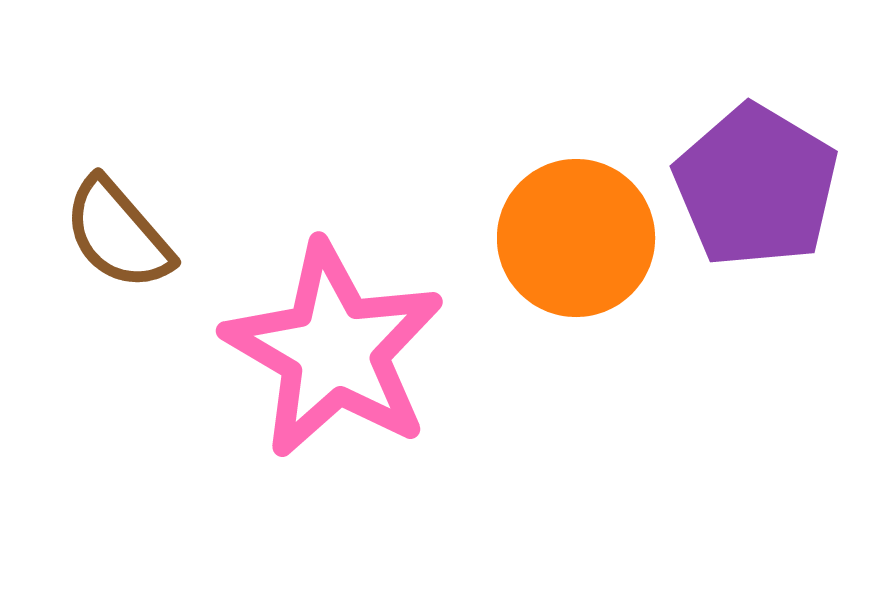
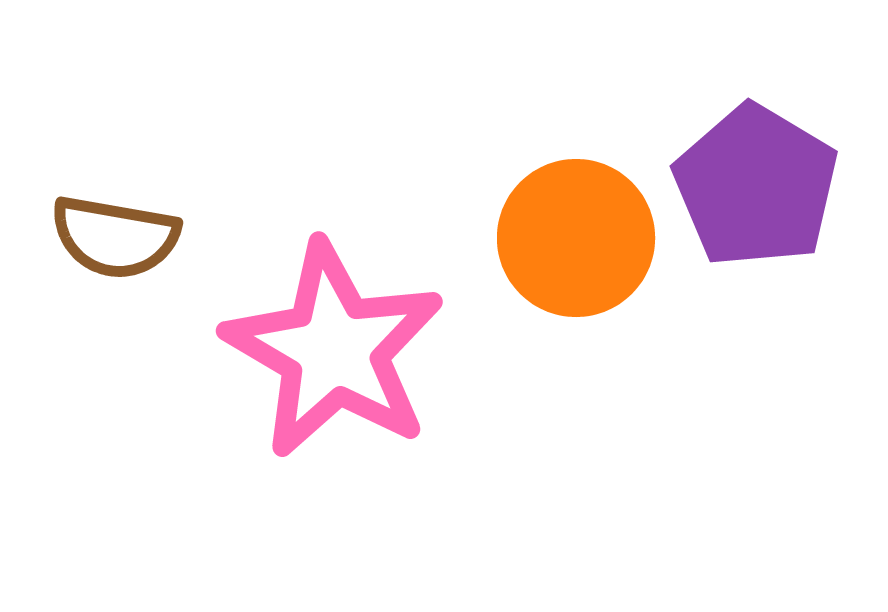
brown semicircle: moved 3 px left, 3 px down; rotated 39 degrees counterclockwise
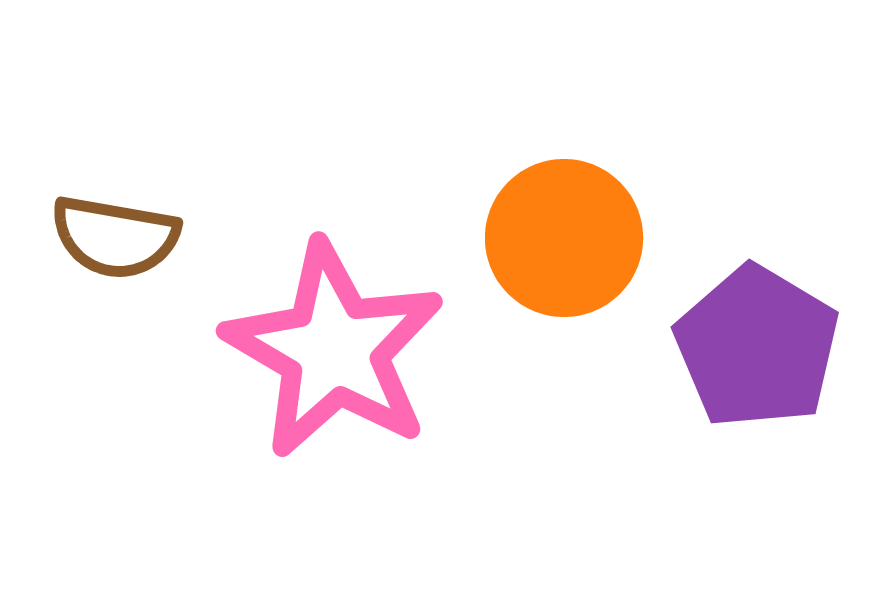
purple pentagon: moved 1 px right, 161 px down
orange circle: moved 12 px left
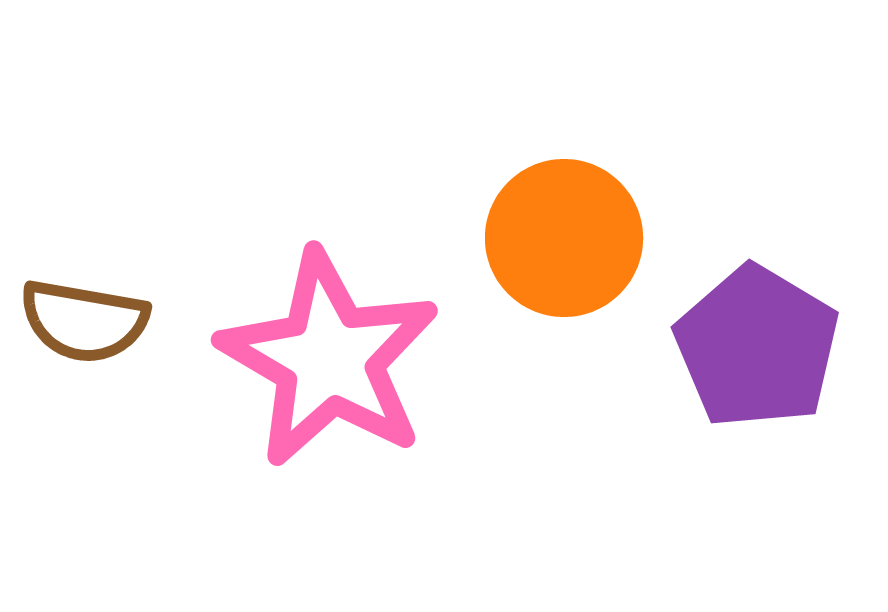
brown semicircle: moved 31 px left, 84 px down
pink star: moved 5 px left, 9 px down
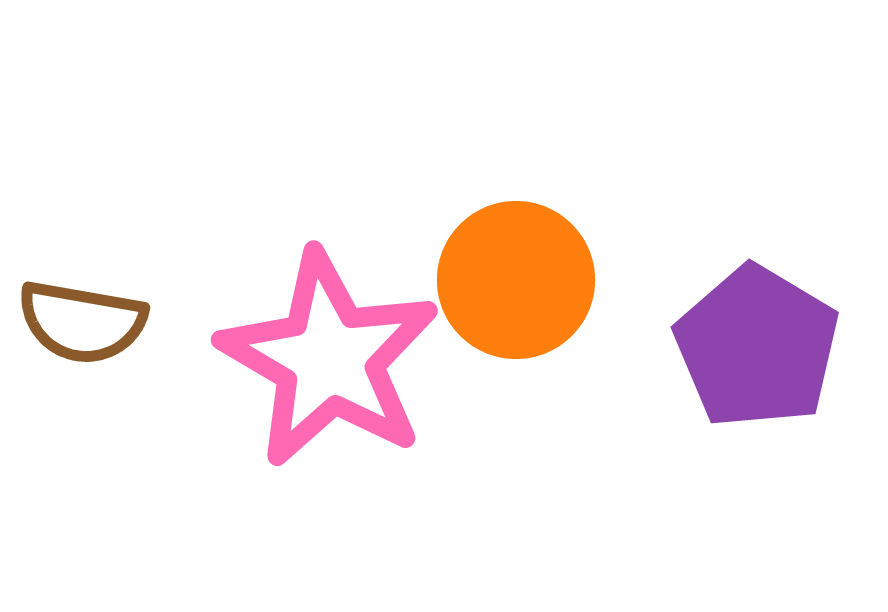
orange circle: moved 48 px left, 42 px down
brown semicircle: moved 2 px left, 1 px down
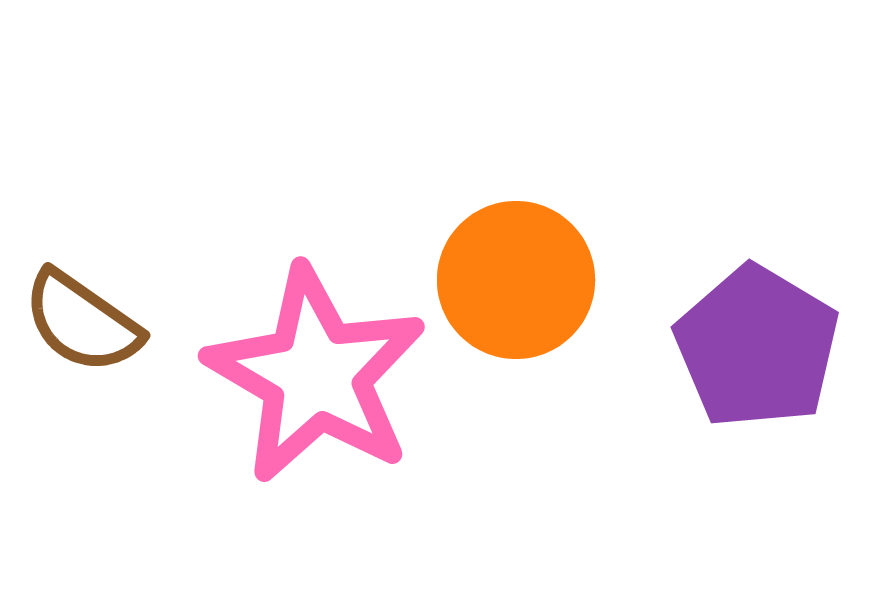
brown semicircle: rotated 25 degrees clockwise
pink star: moved 13 px left, 16 px down
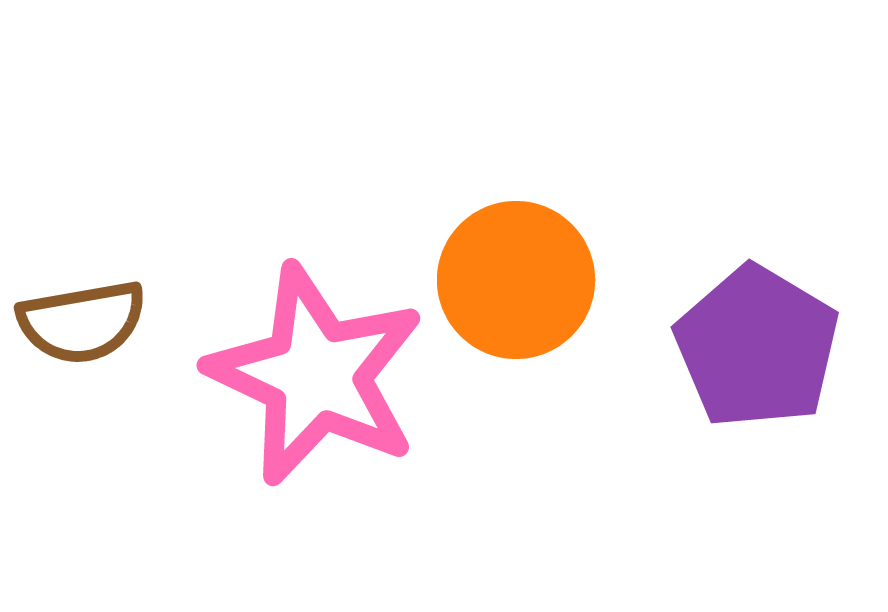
brown semicircle: rotated 45 degrees counterclockwise
pink star: rotated 5 degrees counterclockwise
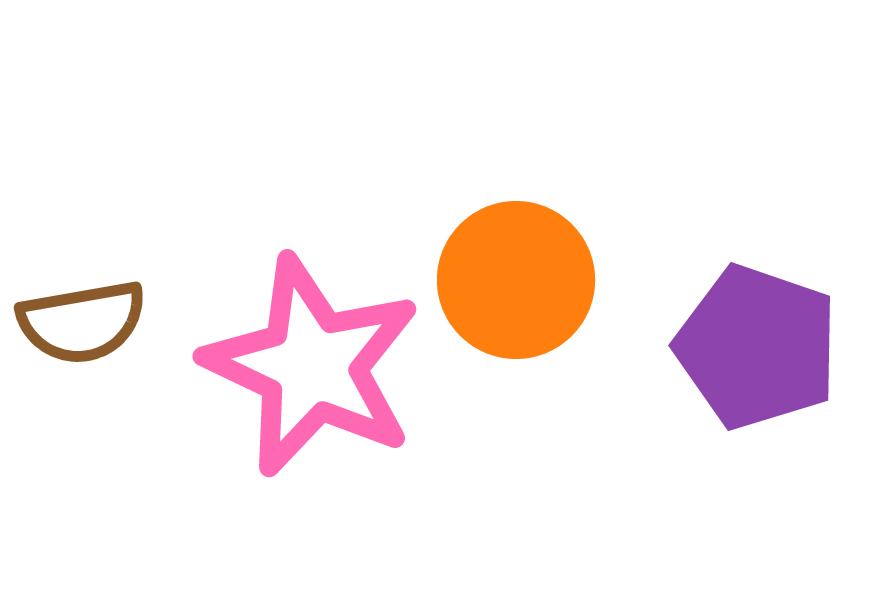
purple pentagon: rotated 12 degrees counterclockwise
pink star: moved 4 px left, 9 px up
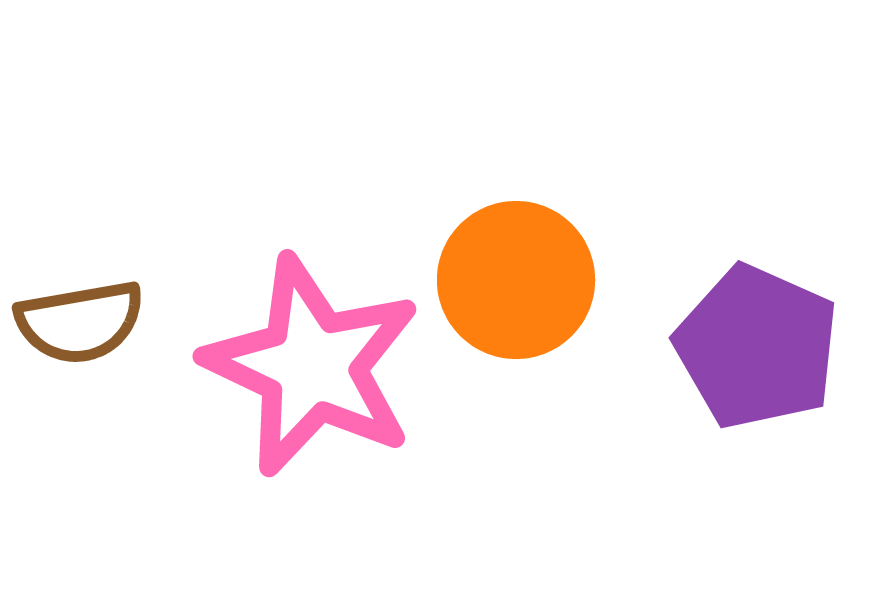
brown semicircle: moved 2 px left
purple pentagon: rotated 5 degrees clockwise
